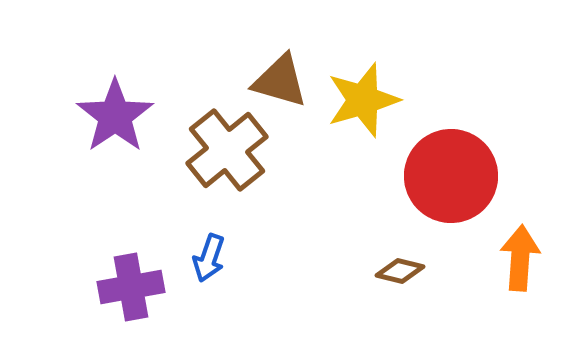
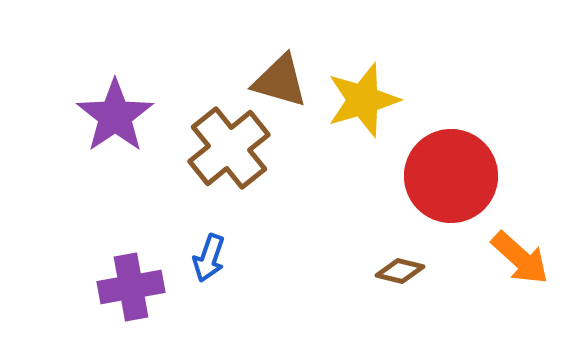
brown cross: moved 2 px right, 2 px up
orange arrow: rotated 128 degrees clockwise
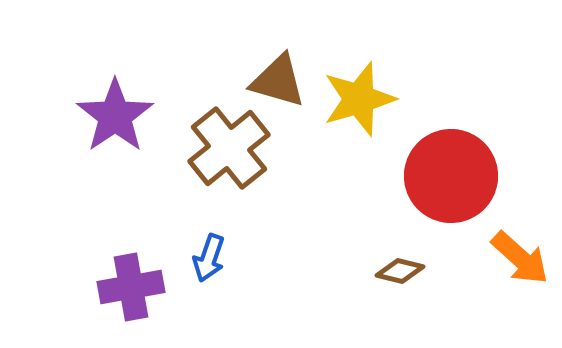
brown triangle: moved 2 px left
yellow star: moved 4 px left, 1 px up
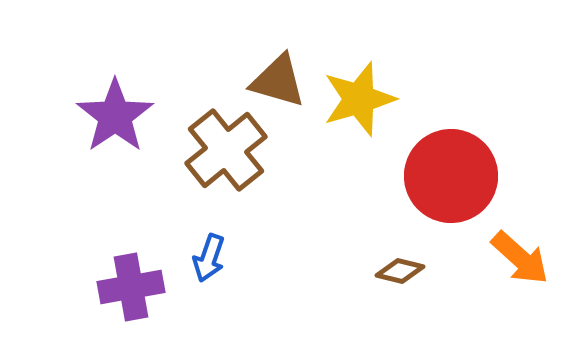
brown cross: moved 3 px left, 2 px down
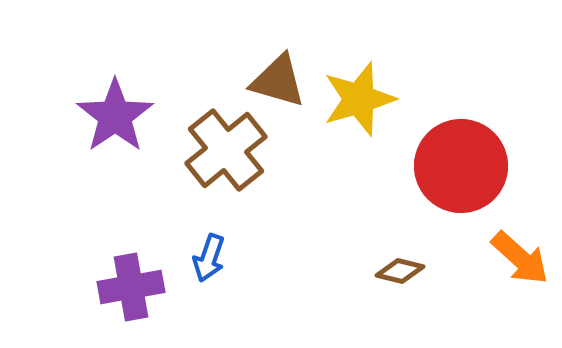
red circle: moved 10 px right, 10 px up
